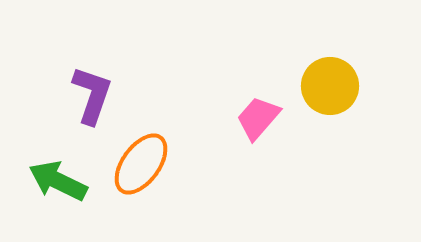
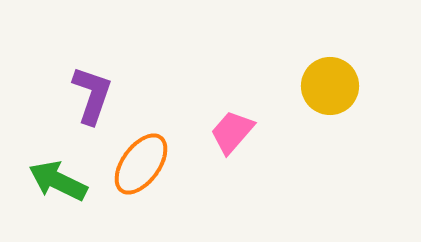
pink trapezoid: moved 26 px left, 14 px down
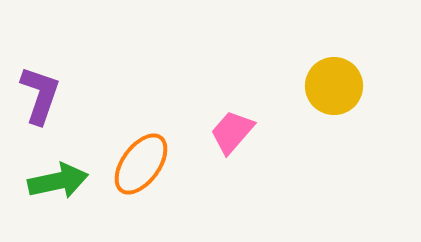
yellow circle: moved 4 px right
purple L-shape: moved 52 px left
green arrow: rotated 142 degrees clockwise
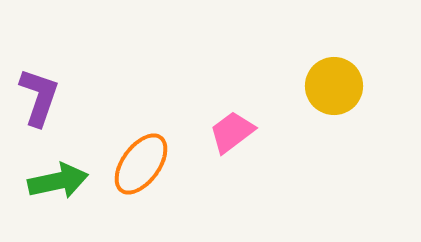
purple L-shape: moved 1 px left, 2 px down
pink trapezoid: rotated 12 degrees clockwise
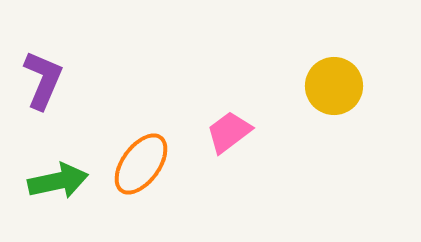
purple L-shape: moved 4 px right, 17 px up; rotated 4 degrees clockwise
pink trapezoid: moved 3 px left
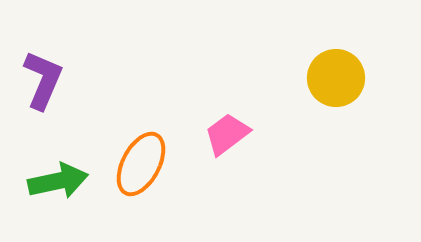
yellow circle: moved 2 px right, 8 px up
pink trapezoid: moved 2 px left, 2 px down
orange ellipse: rotated 8 degrees counterclockwise
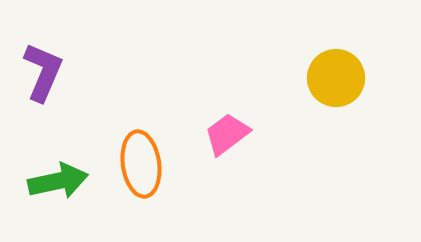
purple L-shape: moved 8 px up
orange ellipse: rotated 36 degrees counterclockwise
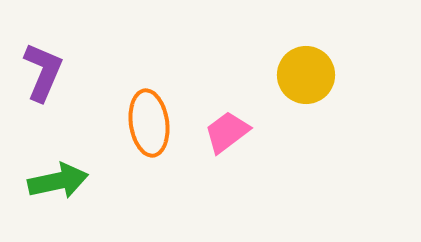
yellow circle: moved 30 px left, 3 px up
pink trapezoid: moved 2 px up
orange ellipse: moved 8 px right, 41 px up
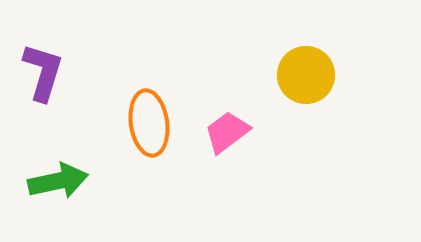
purple L-shape: rotated 6 degrees counterclockwise
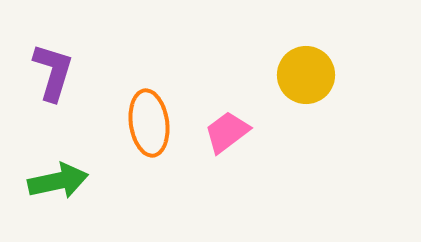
purple L-shape: moved 10 px right
